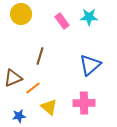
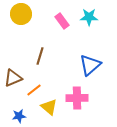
orange line: moved 1 px right, 2 px down
pink cross: moved 7 px left, 5 px up
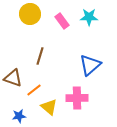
yellow circle: moved 9 px right
brown triangle: rotated 42 degrees clockwise
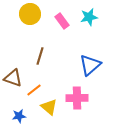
cyan star: rotated 12 degrees counterclockwise
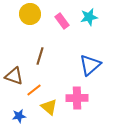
brown triangle: moved 1 px right, 2 px up
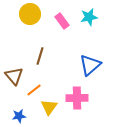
brown triangle: rotated 30 degrees clockwise
yellow triangle: rotated 24 degrees clockwise
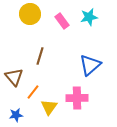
brown triangle: moved 1 px down
orange line: moved 1 px left, 2 px down; rotated 14 degrees counterclockwise
blue star: moved 3 px left, 1 px up
